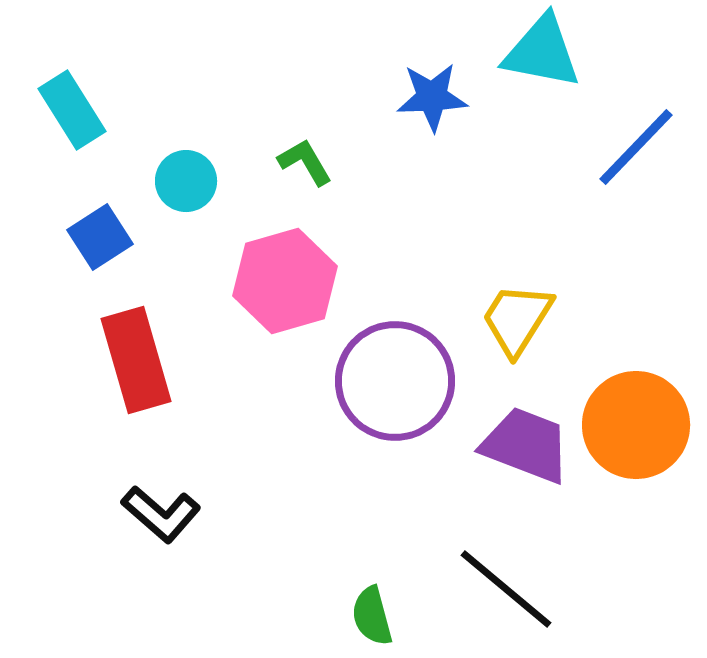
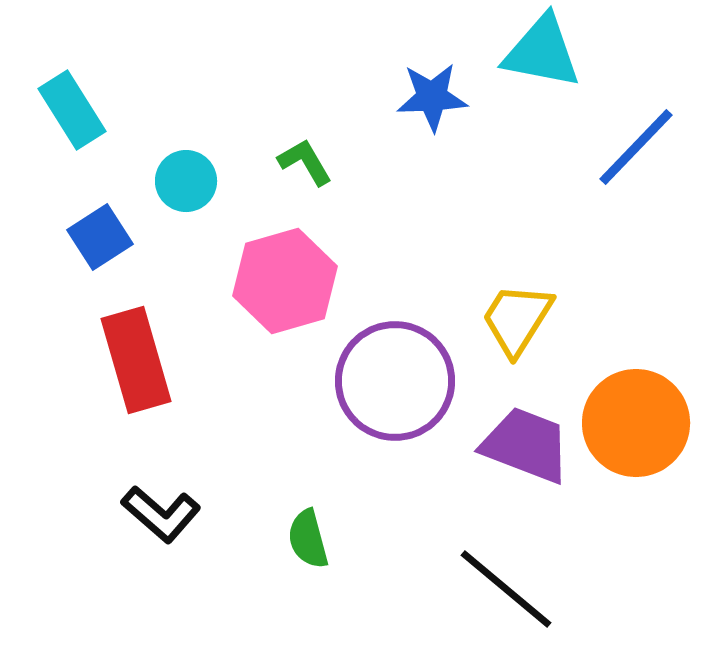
orange circle: moved 2 px up
green semicircle: moved 64 px left, 77 px up
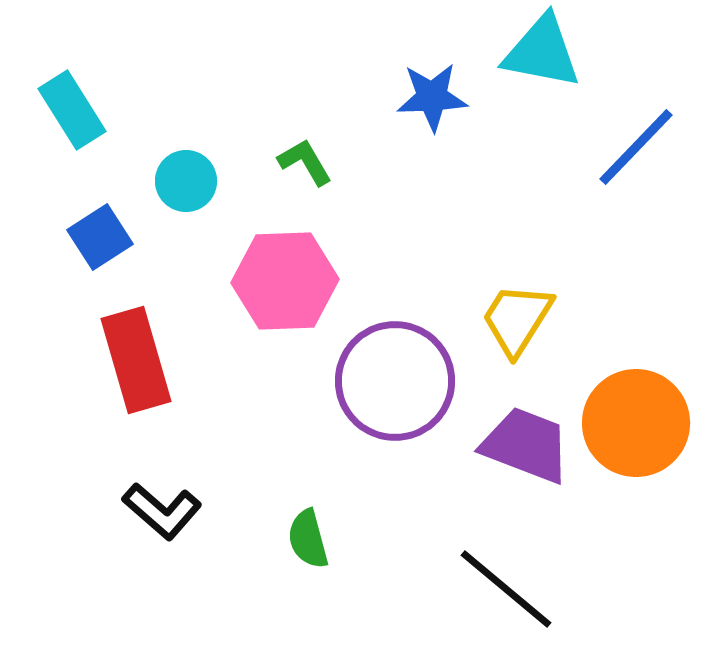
pink hexagon: rotated 14 degrees clockwise
black L-shape: moved 1 px right, 3 px up
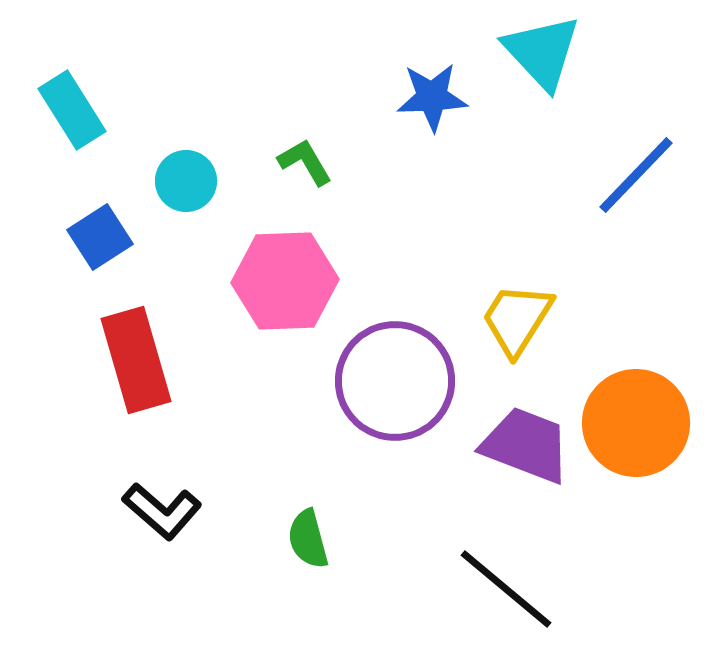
cyan triangle: rotated 36 degrees clockwise
blue line: moved 28 px down
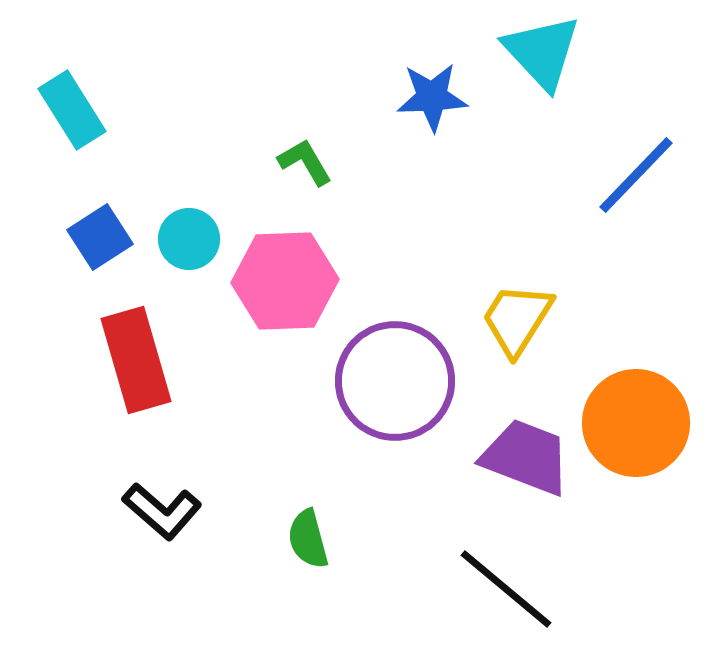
cyan circle: moved 3 px right, 58 px down
purple trapezoid: moved 12 px down
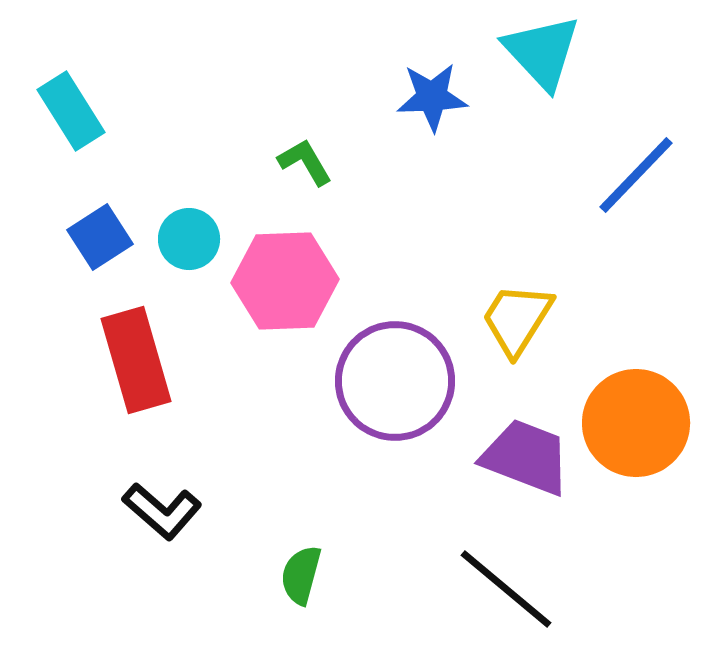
cyan rectangle: moved 1 px left, 1 px down
green semicircle: moved 7 px left, 36 px down; rotated 30 degrees clockwise
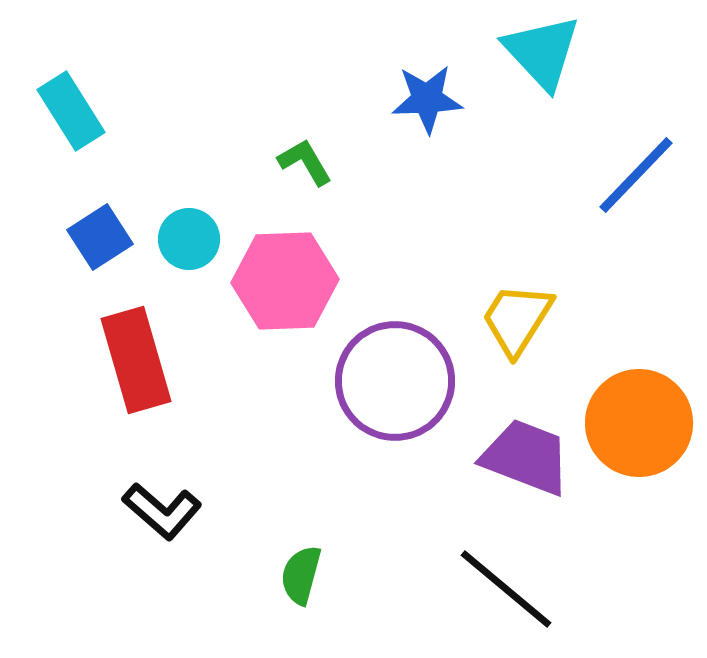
blue star: moved 5 px left, 2 px down
orange circle: moved 3 px right
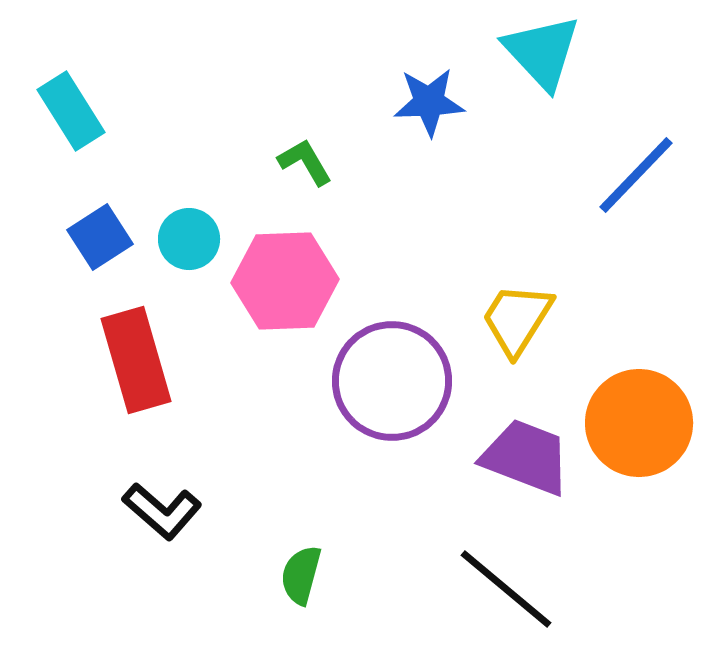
blue star: moved 2 px right, 3 px down
purple circle: moved 3 px left
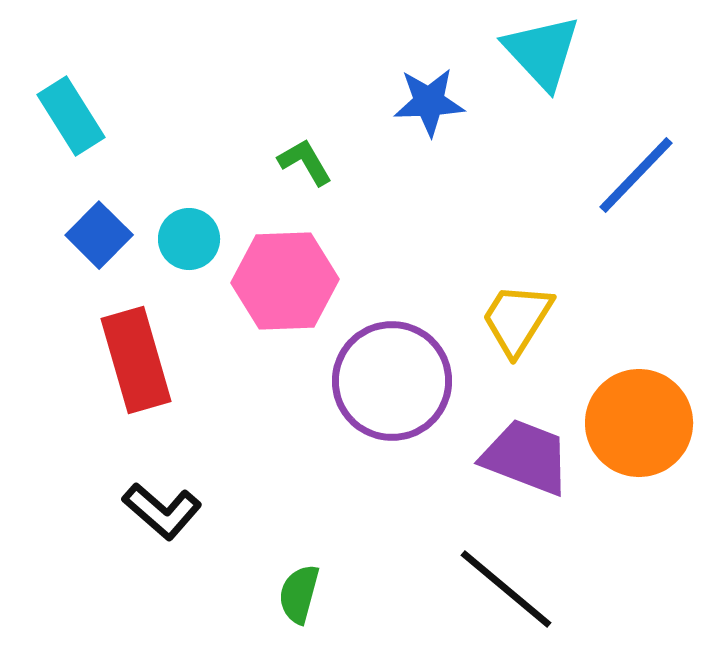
cyan rectangle: moved 5 px down
blue square: moved 1 px left, 2 px up; rotated 12 degrees counterclockwise
green semicircle: moved 2 px left, 19 px down
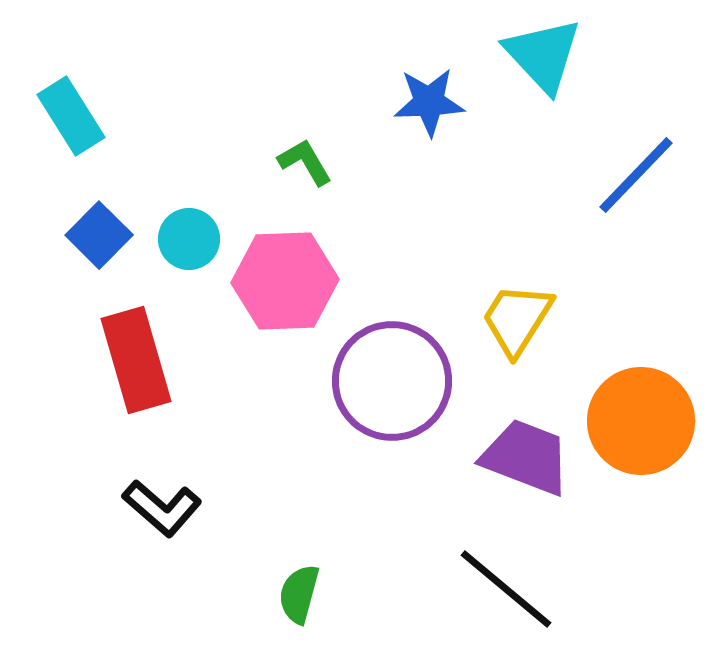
cyan triangle: moved 1 px right, 3 px down
orange circle: moved 2 px right, 2 px up
black L-shape: moved 3 px up
